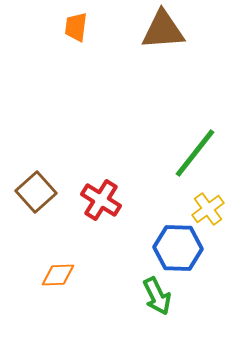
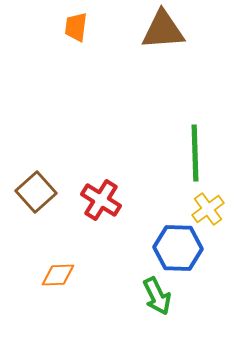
green line: rotated 40 degrees counterclockwise
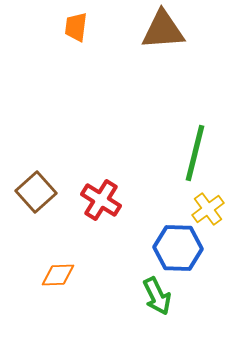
green line: rotated 16 degrees clockwise
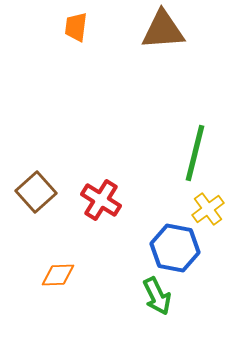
blue hexagon: moved 3 px left; rotated 9 degrees clockwise
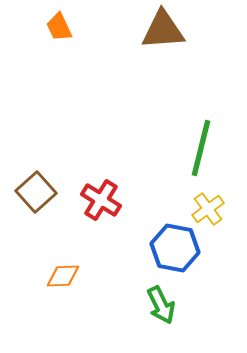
orange trapezoid: moved 17 px left; rotated 32 degrees counterclockwise
green line: moved 6 px right, 5 px up
orange diamond: moved 5 px right, 1 px down
green arrow: moved 4 px right, 9 px down
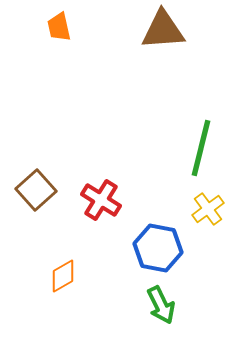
orange trapezoid: rotated 12 degrees clockwise
brown square: moved 2 px up
blue hexagon: moved 17 px left
orange diamond: rotated 28 degrees counterclockwise
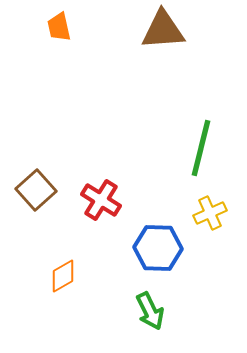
yellow cross: moved 2 px right, 4 px down; rotated 12 degrees clockwise
blue hexagon: rotated 9 degrees counterclockwise
green arrow: moved 11 px left, 6 px down
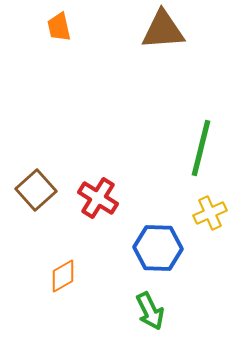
red cross: moved 3 px left, 2 px up
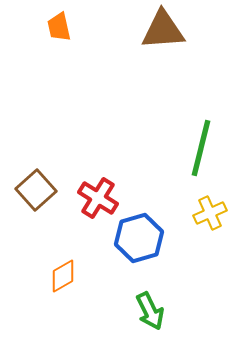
blue hexagon: moved 19 px left, 10 px up; rotated 18 degrees counterclockwise
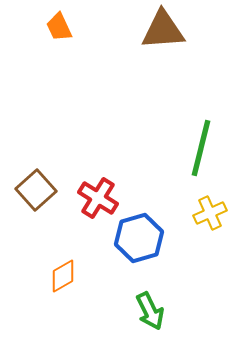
orange trapezoid: rotated 12 degrees counterclockwise
